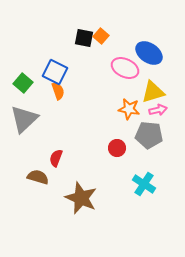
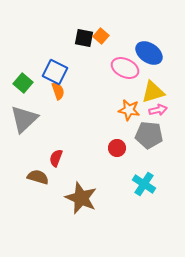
orange star: moved 1 px down
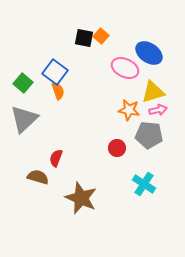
blue square: rotated 10 degrees clockwise
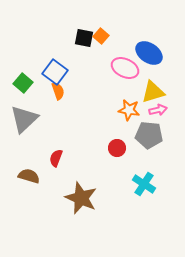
brown semicircle: moved 9 px left, 1 px up
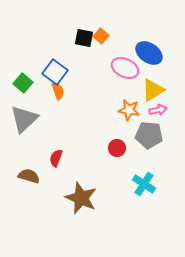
yellow triangle: moved 2 px up; rotated 15 degrees counterclockwise
